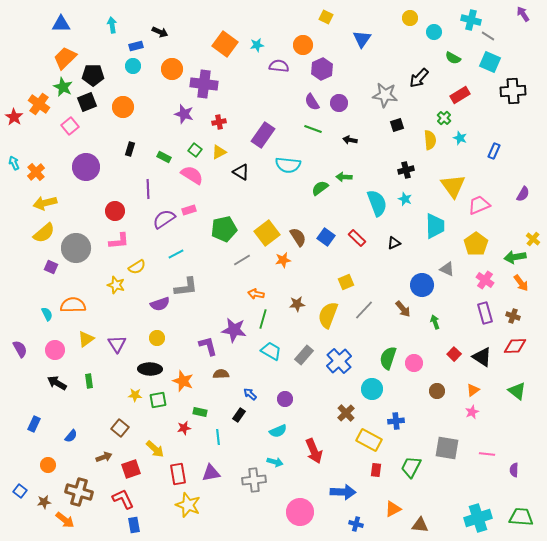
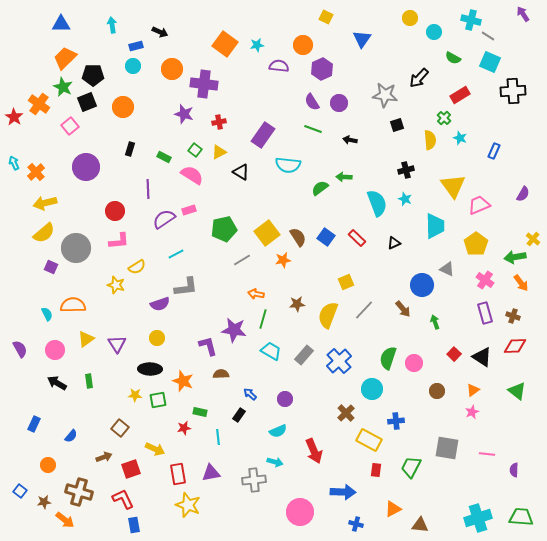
yellow arrow at (155, 449): rotated 18 degrees counterclockwise
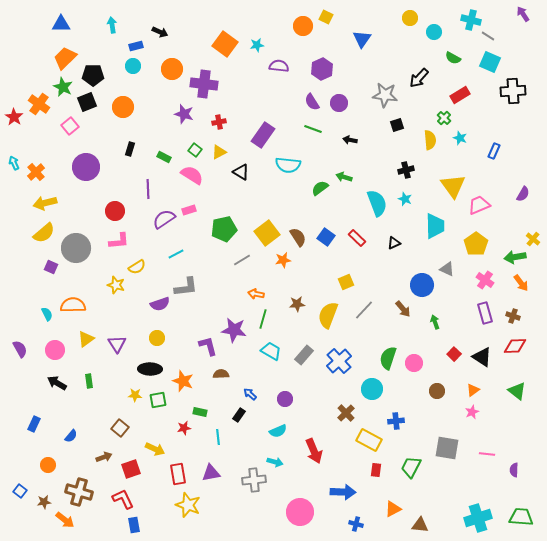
orange circle at (303, 45): moved 19 px up
green arrow at (344, 177): rotated 14 degrees clockwise
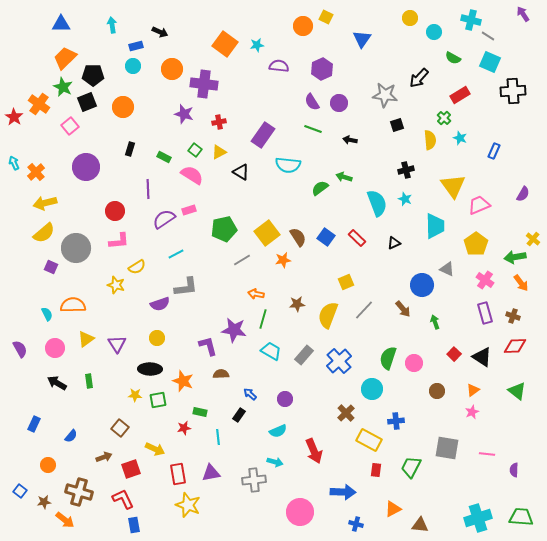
pink circle at (55, 350): moved 2 px up
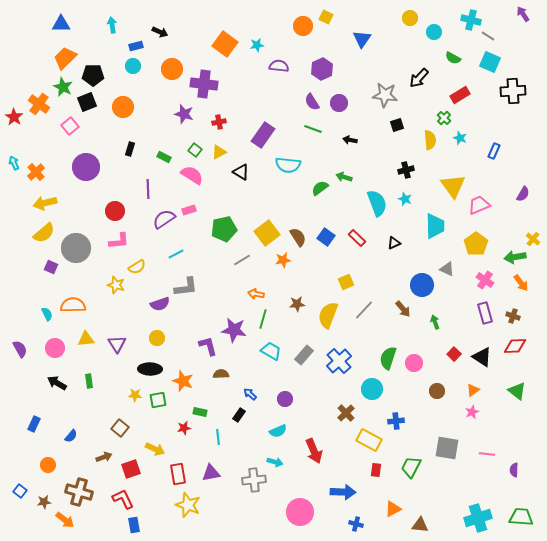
yellow triangle at (86, 339): rotated 30 degrees clockwise
